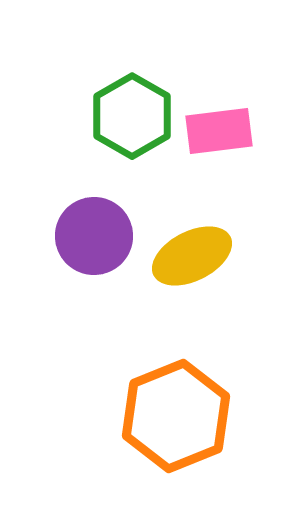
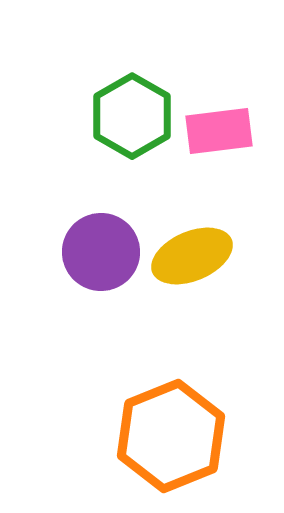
purple circle: moved 7 px right, 16 px down
yellow ellipse: rotated 4 degrees clockwise
orange hexagon: moved 5 px left, 20 px down
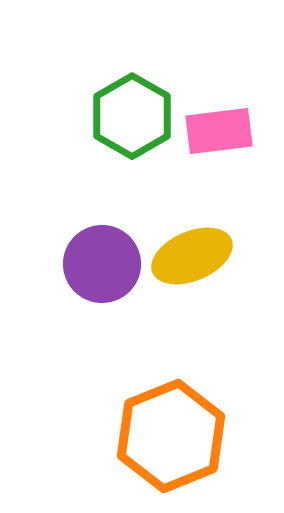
purple circle: moved 1 px right, 12 px down
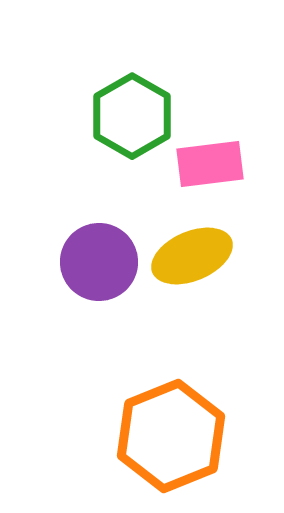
pink rectangle: moved 9 px left, 33 px down
purple circle: moved 3 px left, 2 px up
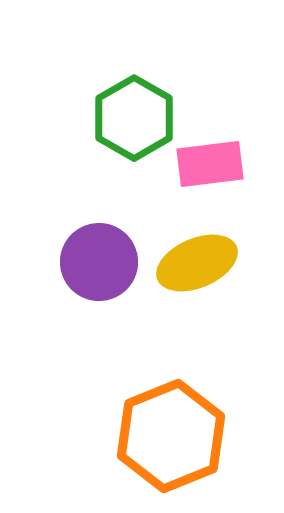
green hexagon: moved 2 px right, 2 px down
yellow ellipse: moved 5 px right, 7 px down
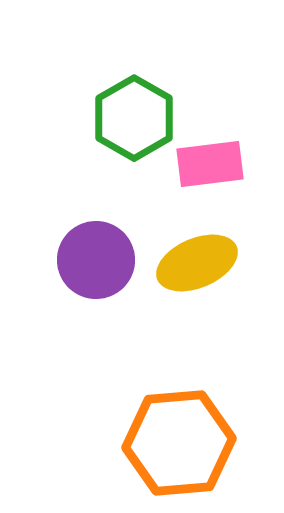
purple circle: moved 3 px left, 2 px up
orange hexagon: moved 8 px right, 7 px down; rotated 17 degrees clockwise
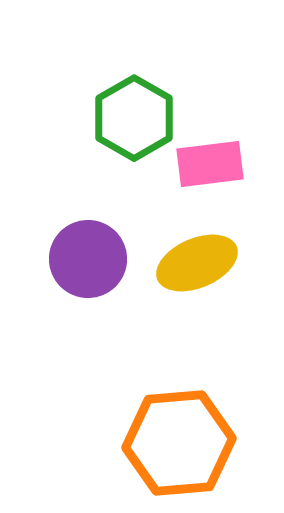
purple circle: moved 8 px left, 1 px up
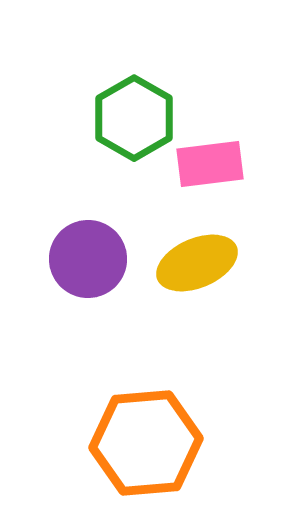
orange hexagon: moved 33 px left
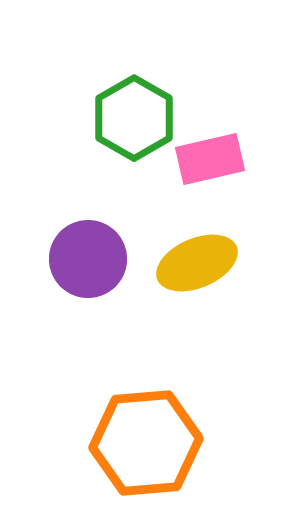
pink rectangle: moved 5 px up; rotated 6 degrees counterclockwise
